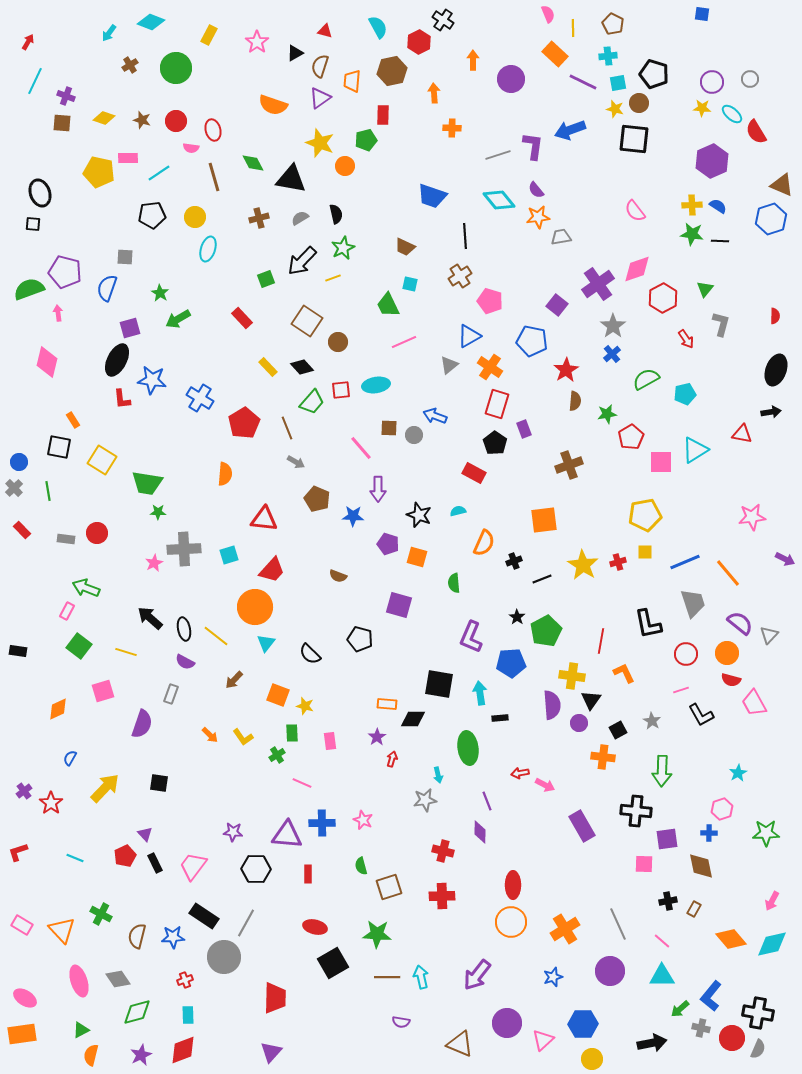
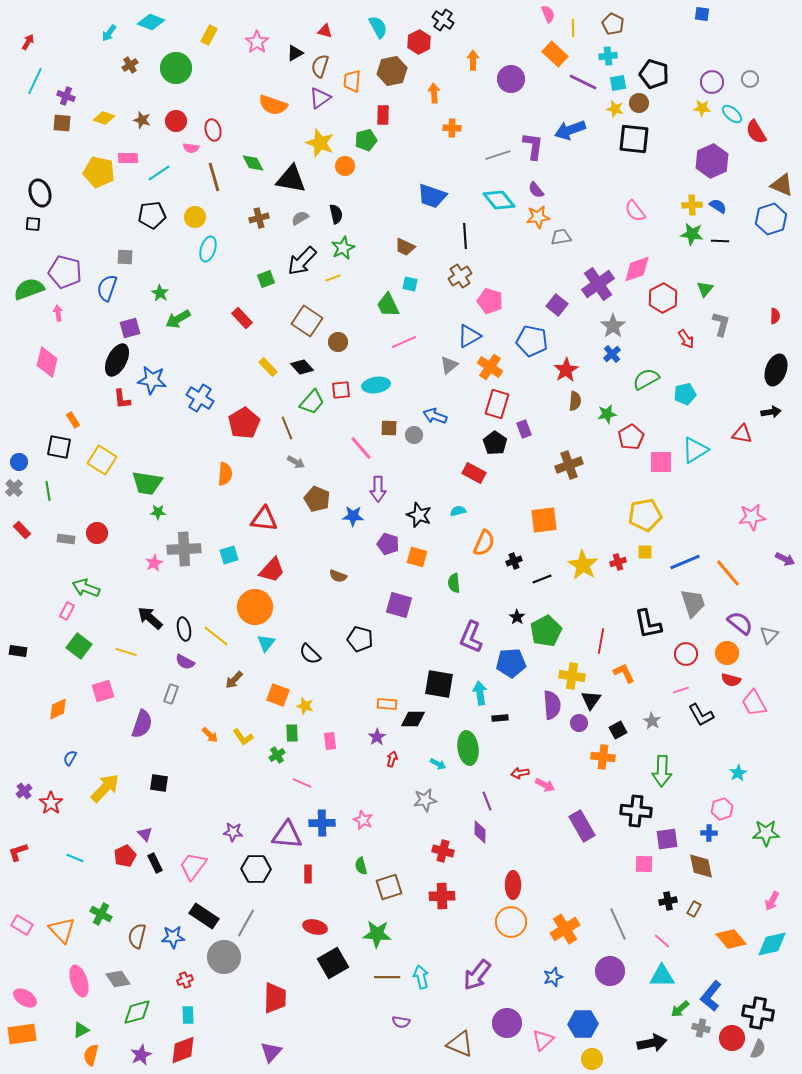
cyan arrow at (438, 775): moved 11 px up; rotated 49 degrees counterclockwise
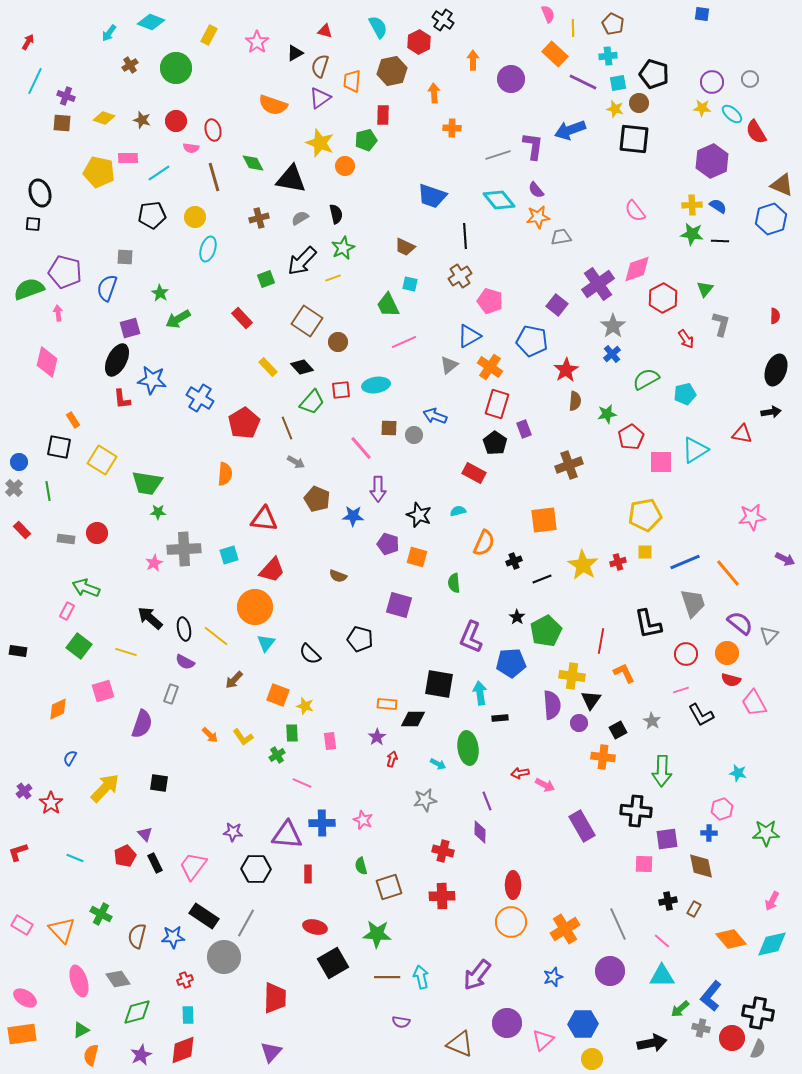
cyan star at (738, 773): rotated 30 degrees counterclockwise
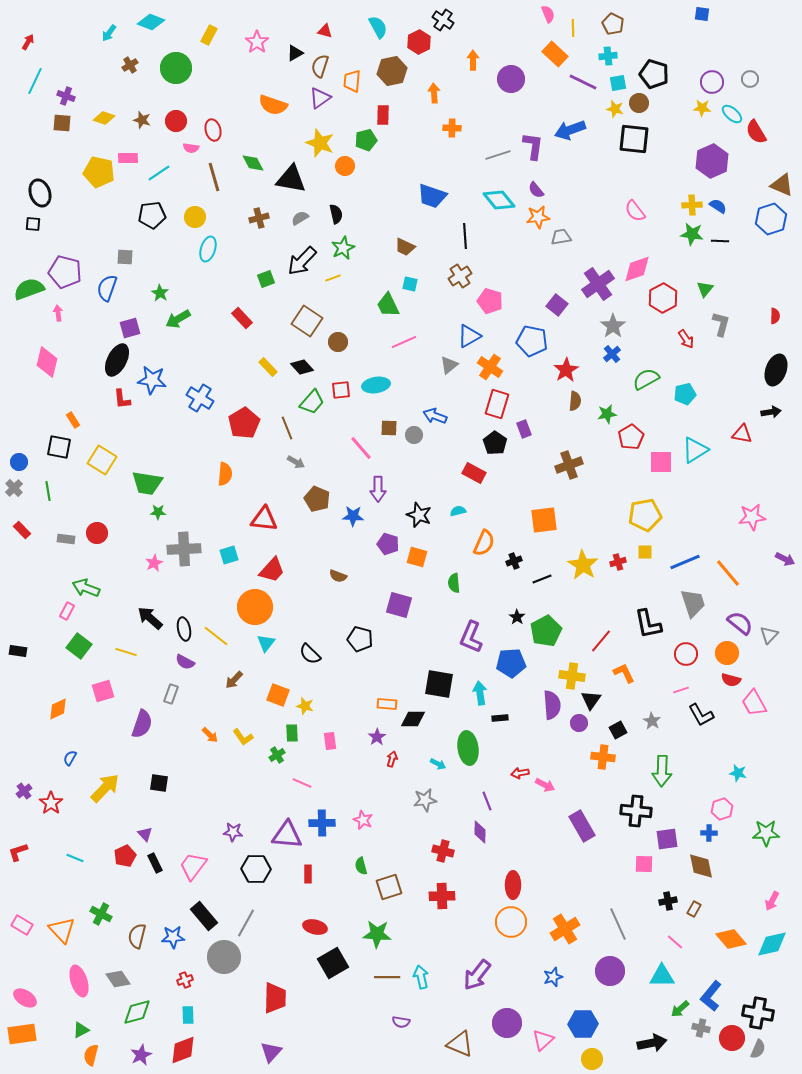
red line at (601, 641): rotated 30 degrees clockwise
black rectangle at (204, 916): rotated 16 degrees clockwise
pink line at (662, 941): moved 13 px right, 1 px down
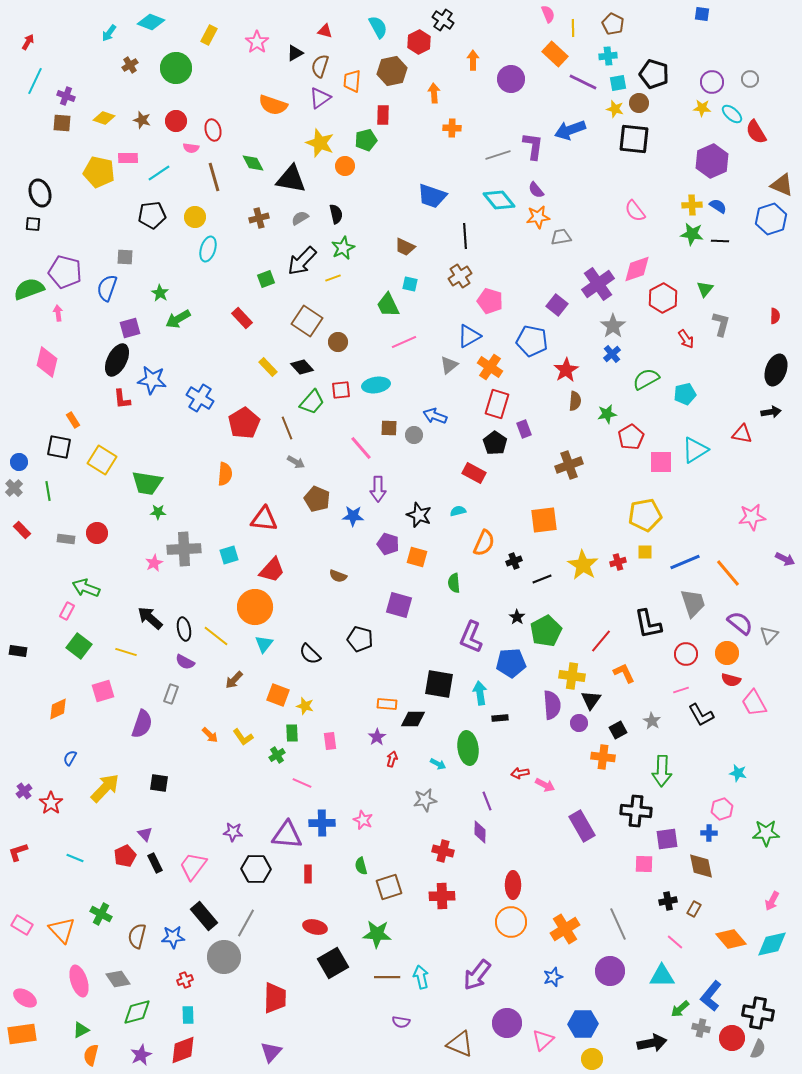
cyan triangle at (266, 643): moved 2 px left, 1 px down
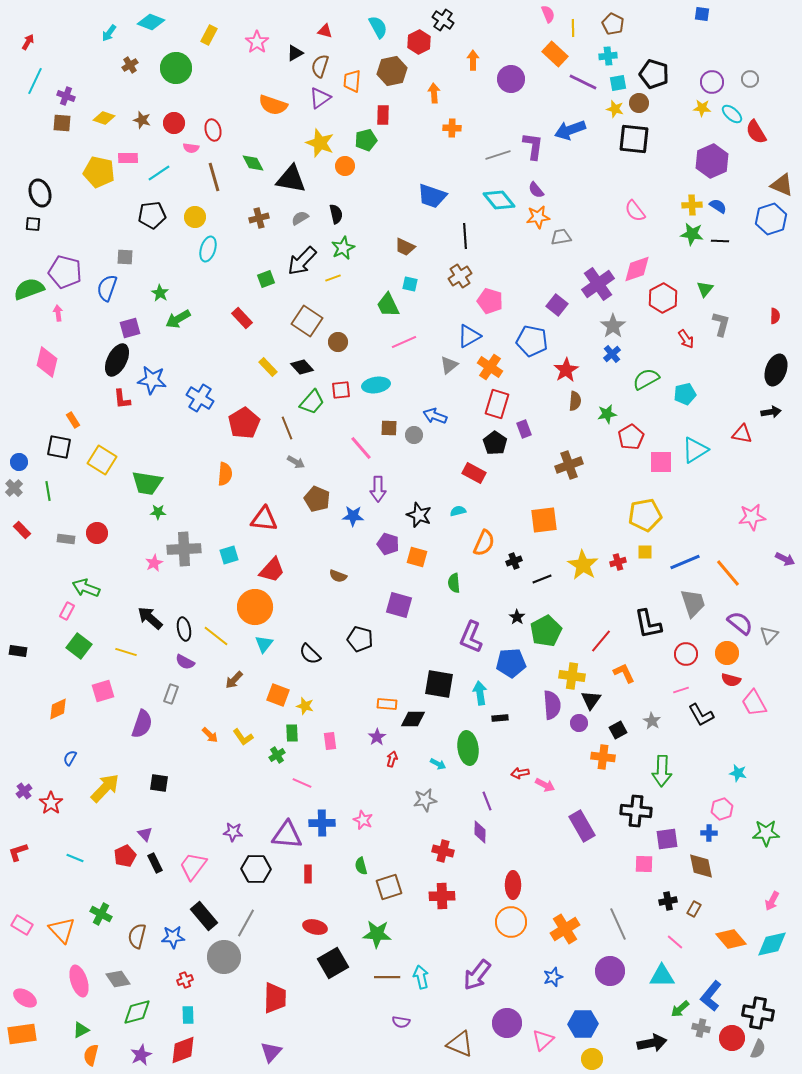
red circle at (176, 121): moved 2 px left, 2 px down
